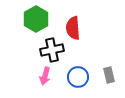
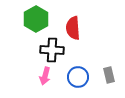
black cross: rotated 15 degrees clockwise
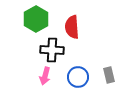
red semicircle: moved 1 px left, 1 px up
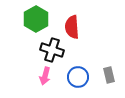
black cross: rotated 15 degrees clockwise
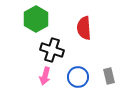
red semicircle: moved 12 px right, 1 px down
gray rectangle: moved 1 px down
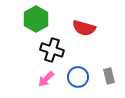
red semicircle: rotated 70 degrees counterclockwise
pink arrow: moved 1 px right, 3 px down; rotated 30 degrees clockwise
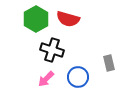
red semicircle: moved 16 px left, 9 px up
gray rectangle: moved 13 px up
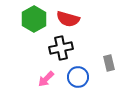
green hexagon: moved 2 px left
black cross: moved 9 px right, 2 px up; rotated 30 degrees counterclockwise
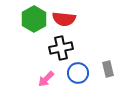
red semicircle: moved 4 px left; rotated 10 degrees counterclockwise
gray rectangle: moved 1 px left, 6 px down
blue circle: moved 4 px up
